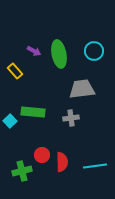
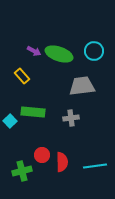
green ellipse: rotated 60 degrees counterclockwise
yellow rectangle: moved 7 px right, 5 px down
gray trapezoid: moved 3 px up
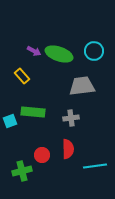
cyan square: rotated 24 degrees clockwise
red semicircle: moved 6 px right, 13 px up
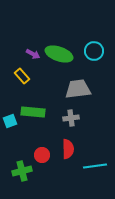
purple arrow: moved 1 px left, 3 px down
gray trapezoid: moved 4 px left, 3 px down
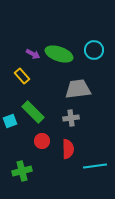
cyan circle: moved 1 px up
green rectangle: rotated 40 degrees clockwise
red circle: moved 14 px up
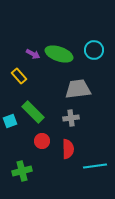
yellow rectangle: moved 3 px left
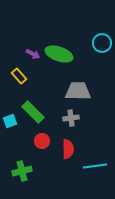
cyan circle: moved 8 px right, 7 px up
gray trapezoid: moved 2 px down; rotated 8 degrees clockwise
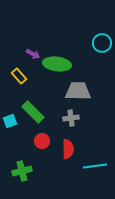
green ellipse: moved 2 px left, 10 px down; rotated 12 degrees counterclockwise
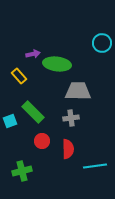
purple arrow: rotated 40 degrees counterclockwise
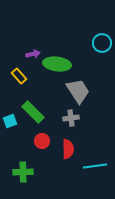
gray trapezoid: rotated 56 degrees clockwise
green cross: moved 1 px right, 1 px down; rotated 12 degrees clockwise
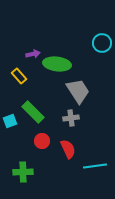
red semicircle: rotated 24 degrees counterclockwise
